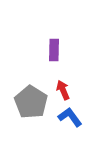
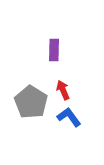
blue L-shape: moved 1 px left
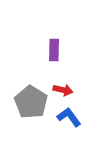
red arrow: rotated 126 degrees clockwise
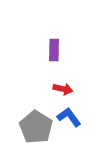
red arrow: moved 1 px up
gray pentagon: moved 5 px right, 25 px down
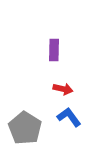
gray pentagon: moved 11 px left, 1 px down
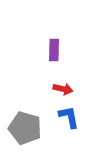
blue L-shape: rotated 25 degrees clockwise
gray pentagon: rotated 16 degrees counterclockwise
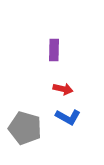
blue L-shape: moved 1 px left; rotated 130 degrees clockwise
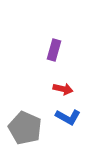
purple rectangle: rotated 15 degrees clockwise
gray pentagon: rotated 8 degrees clockwise
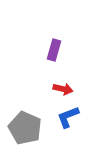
blue L-shape: rotated 130 degrees clockwise
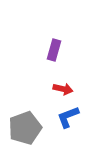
gray pentagon: rotated 28 degrees clockwise
